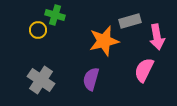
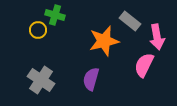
gray rectangle: rotated 55 degrees clockwise
pink semicircle: moved 5 px up
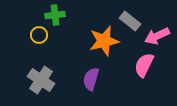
green cross: rotated 24 degrees counterclockwise
yellow circle: moved 1 px right, 5 px down
pink arrow: moved 1 px up; rotated 75 degrees clockwise
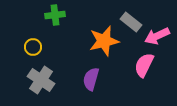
gray rectangle: moved 1 px right, 1 px down
yellow circle: moved 6 px left, 12 px down
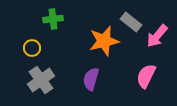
green cross: moved 2 px left, 4 px down
pink arrow: rotated 25 degrees counterclockwise
yellow circle: moved 1 px left, 1 px down
pink semicircle: moved 2 px right, 11 px down
gray cross: rotated 20 degrees clockwise
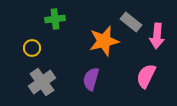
green cross: moved 2 px right
pink arrow: rotated 35 degrees counterclockwise
gray cross: moved 1 px right, 2 px down
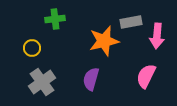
gray rectangle: rotated 50 degrees counterclockwise
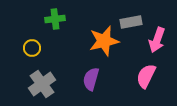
pink arrow: moved 4 px down; rotated 15 degrees clockwise
gray cross: moved 2 px down
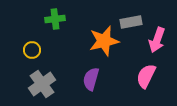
yellow circle: moved 2 px down
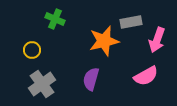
green cross: rotated 30 degrees clockwise
pink semicircle: rotated 145 degrees counterclockwise
